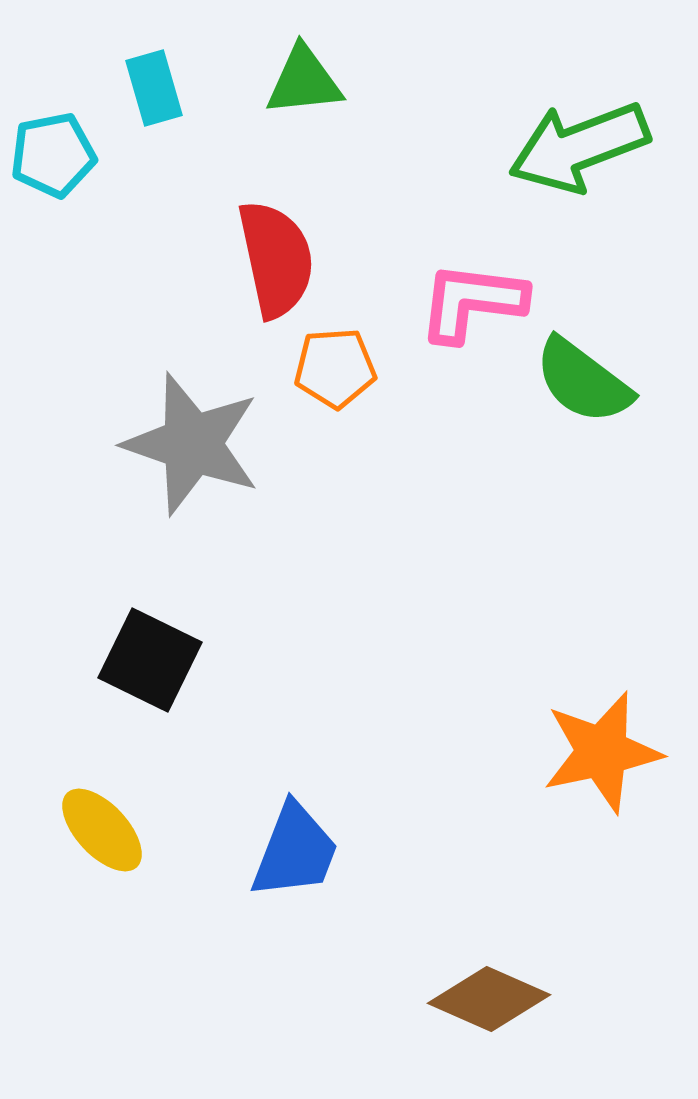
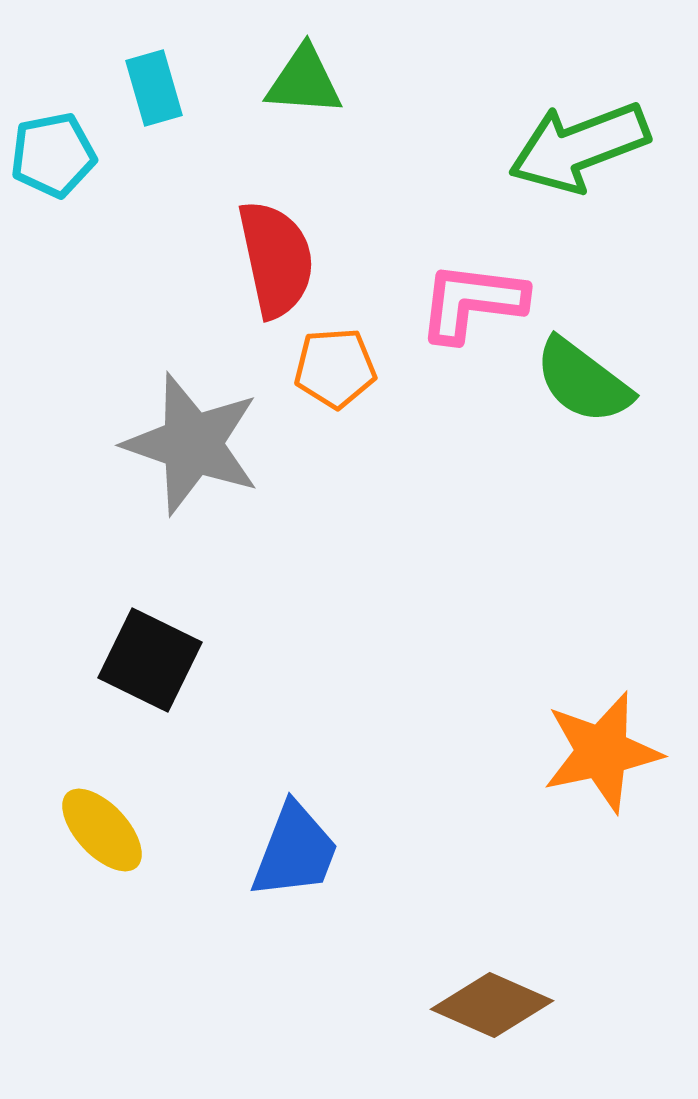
green triangle: rotated 10 degrees clockwise
brown diamond: moved 3 px right, 6 px down
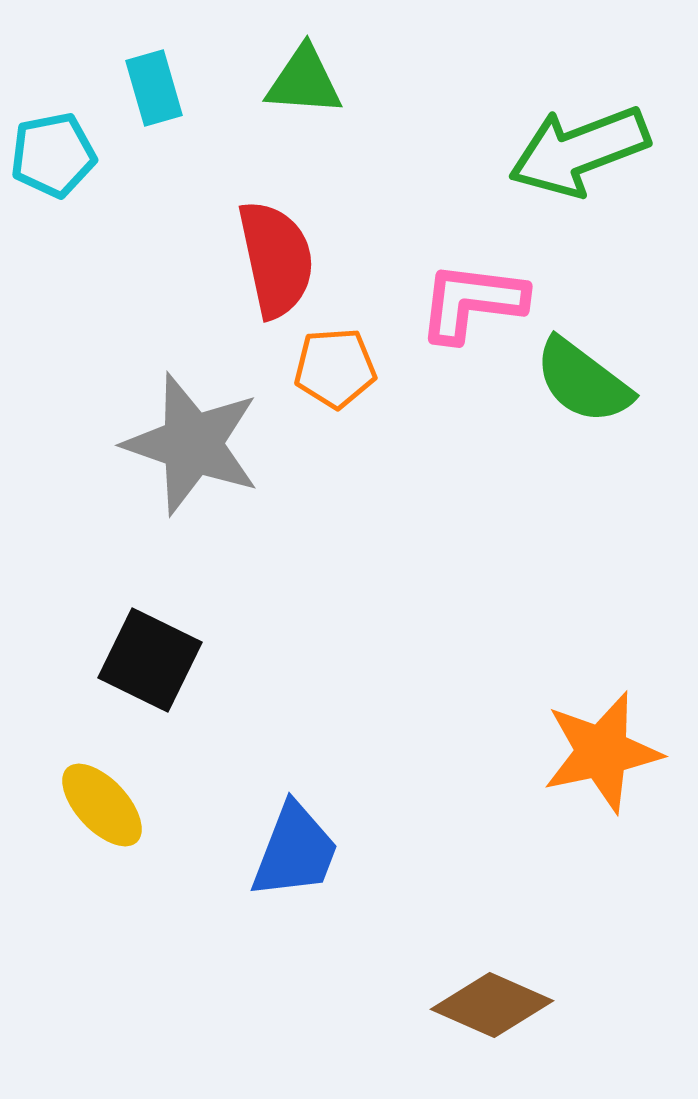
green arrow: moved 4 px down
yellow ellipse: moved 25 px up
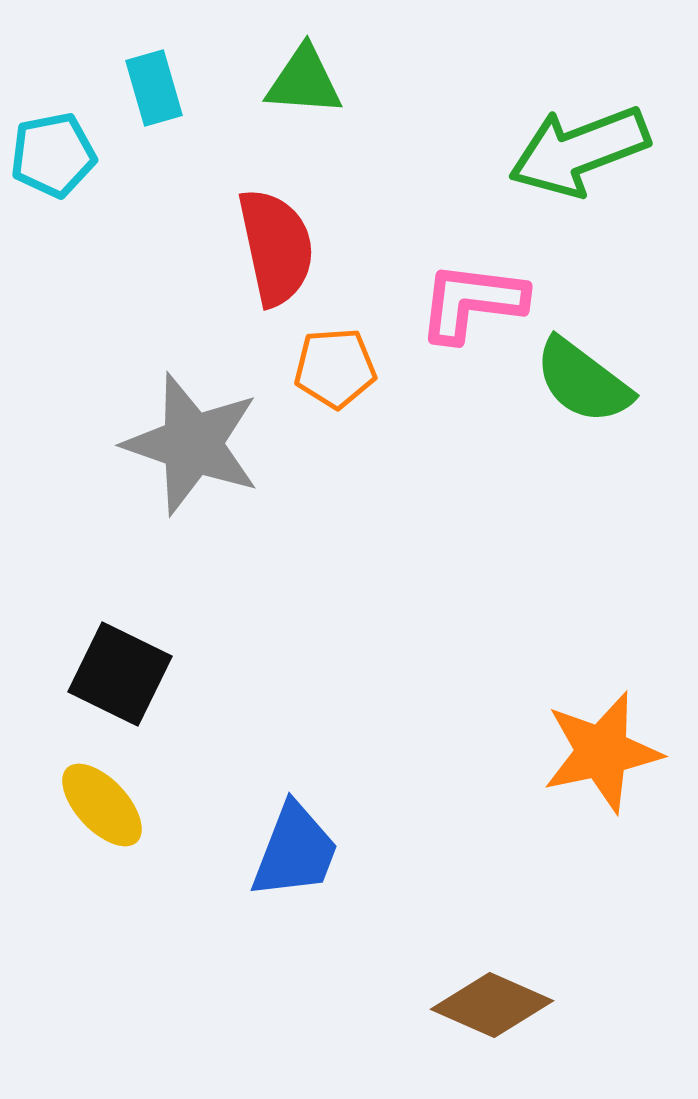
red semicircle: moved 12 px up
black square: moved 30 px left, 14 px down
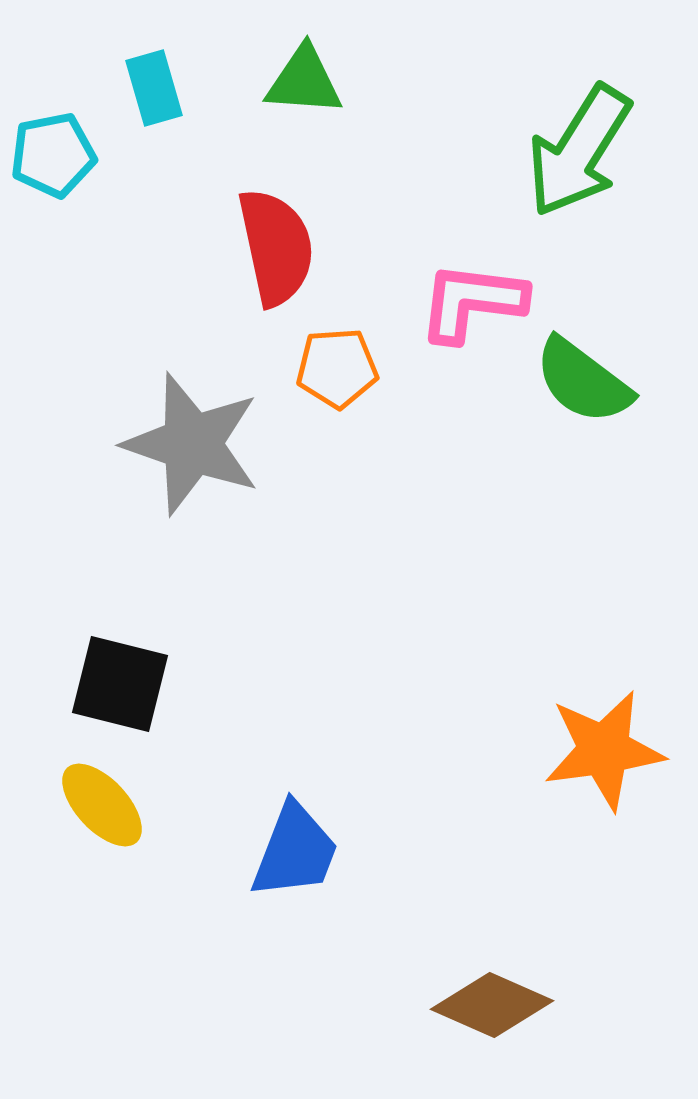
green arrow: rotated 37 degrees counterclockwise
orange pentagon: moved 2 px right
black square: moved 10 px down; rotated 12 degrees counterclockwise
orange star: moved 2 px right, 2 px up; rotated 4 degrees clockwise
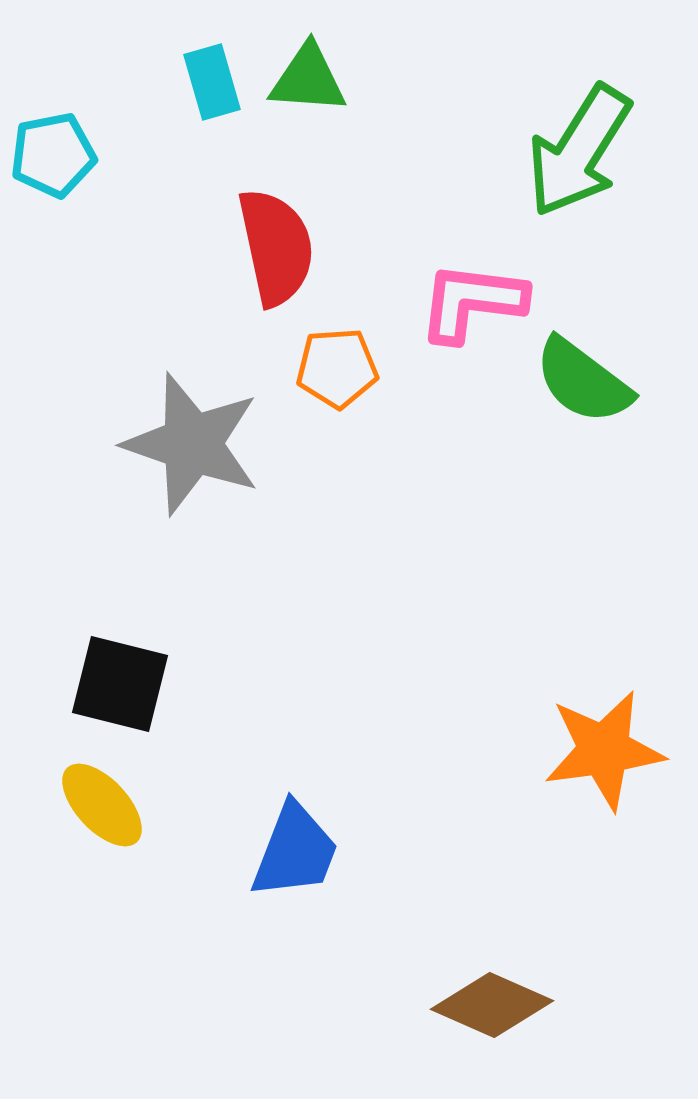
green triangle: moved 4 px right, 2 px up
cyan rectangle: moved 58 px right, 6 px up
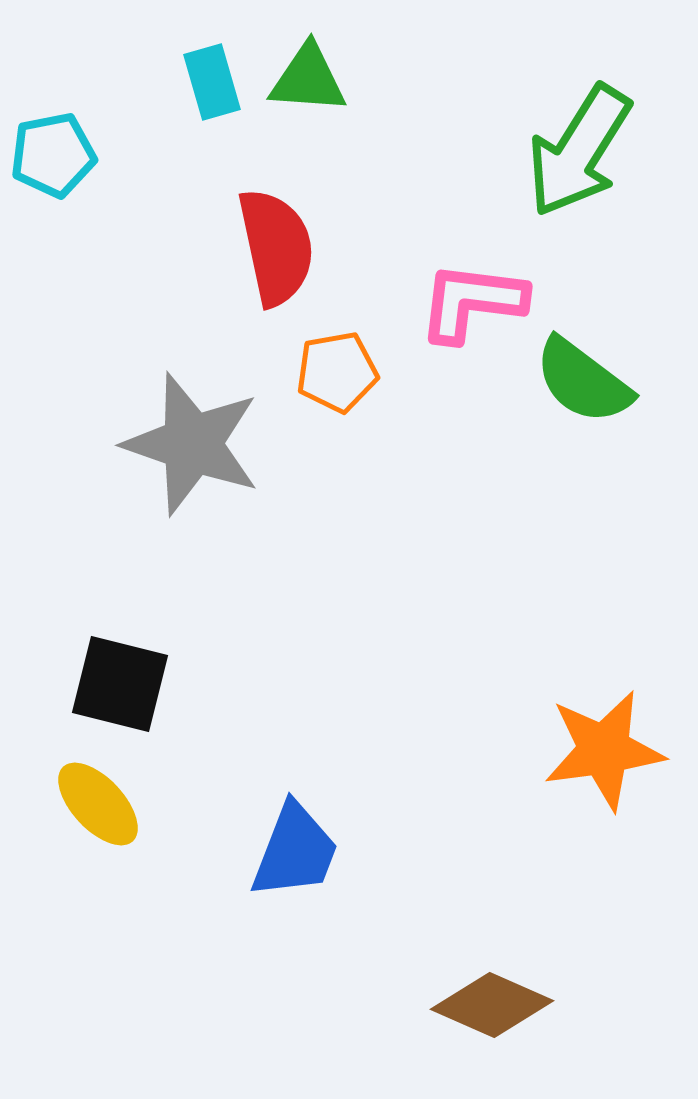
orange pentagon: moved 4 px down; rotated 6 degrees counterclockwise
yellow ellipse: moved 4 px left, 1 px up
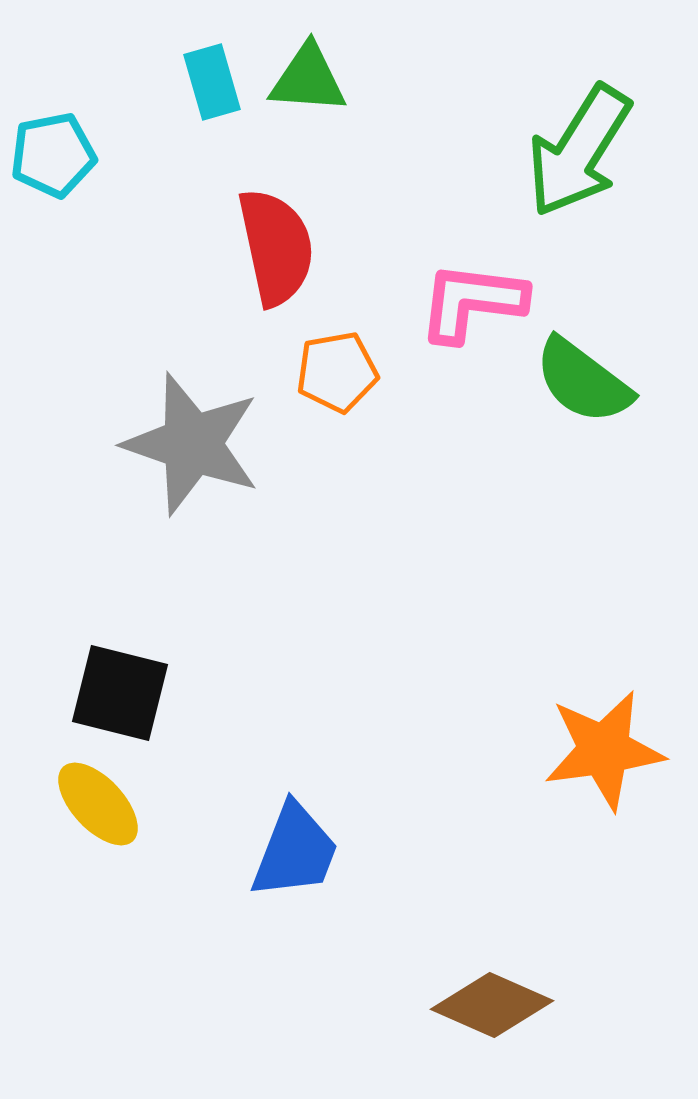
black square: moved 9 px down
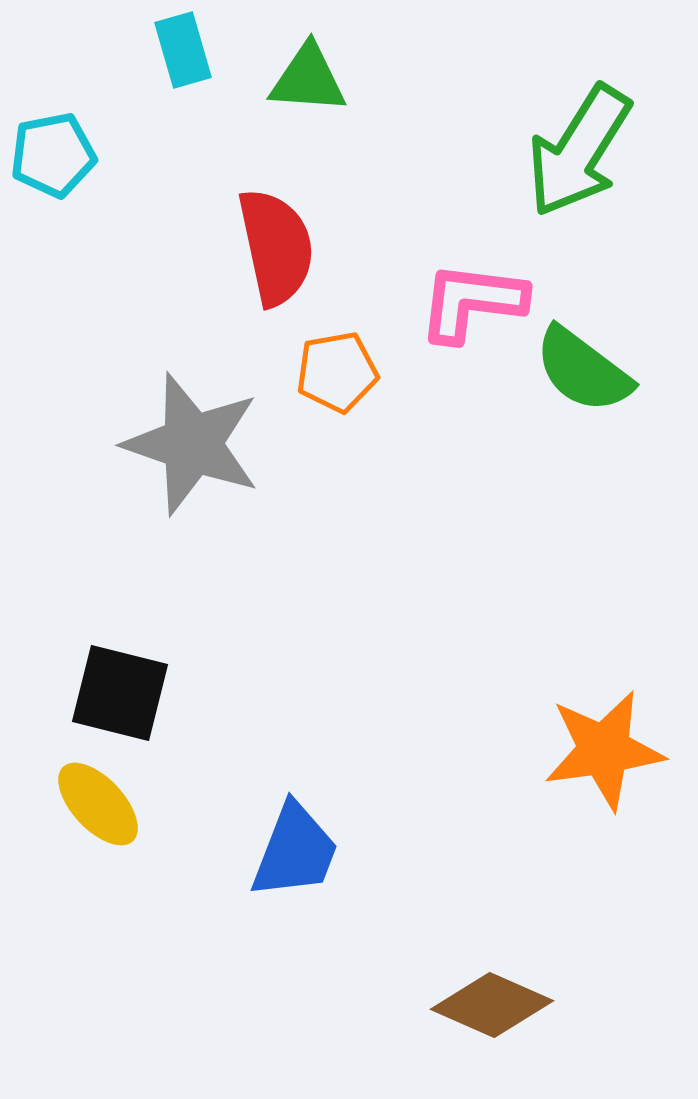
cyan rectangle: moved 29 px left, 32 px up
green semicircle: moved 11 px up
